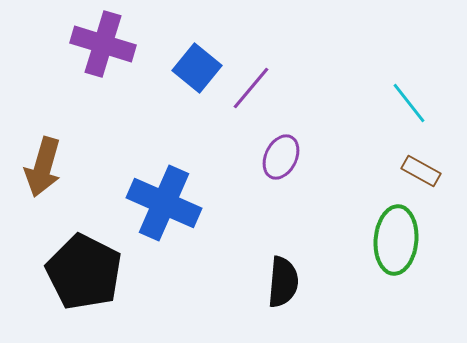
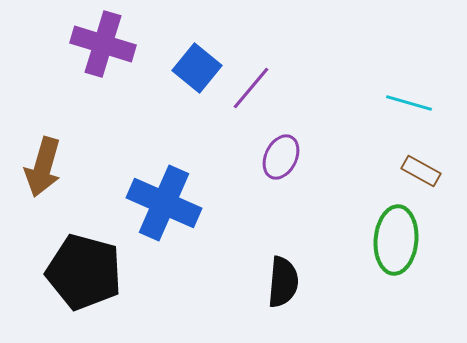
cyan line: rotated 36 degrees counterclockwise
black pentagon: rotated 12 degrees counterclockwise
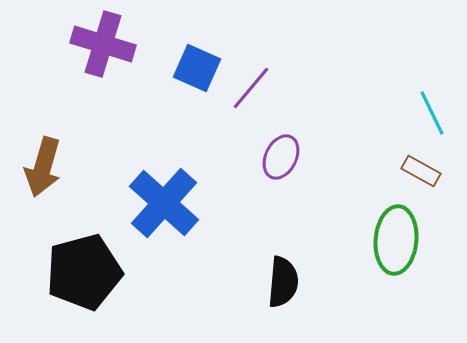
blue square: rotated 15 degrees counterclockwise
cyan line: moved 23 px right, 10 px down; rotated 48 degrees clockwise
blue cross: rotated 18 degrees clockwise
black pentagon: rotated 30 degrees counterclockwise
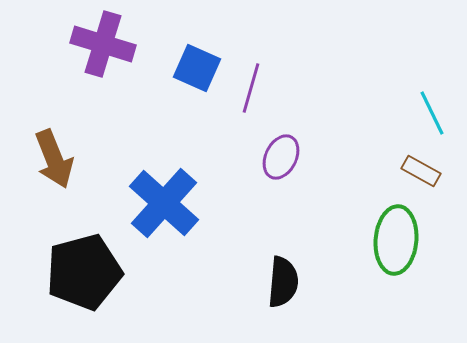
purple line: rotated 24 degrees counterclockwise
brown arrow: moved 11 px right, 8 px up; rotated 38 degrees counterclockwise
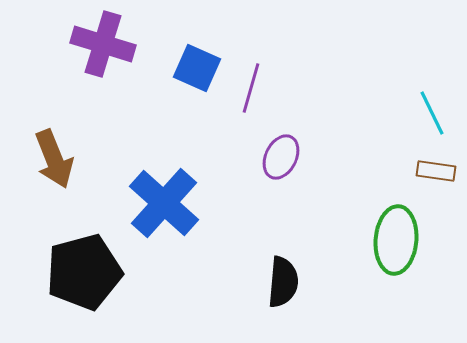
brown rectangle: moved 15 px right; rotated 21 degrees counterclockwise
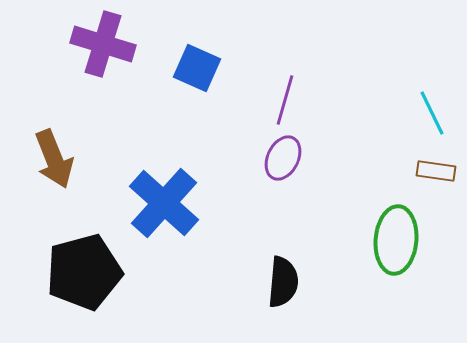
purple line: moved 34 px right, 12 px down
purple ellipse: moved 2 px right, 1 px down
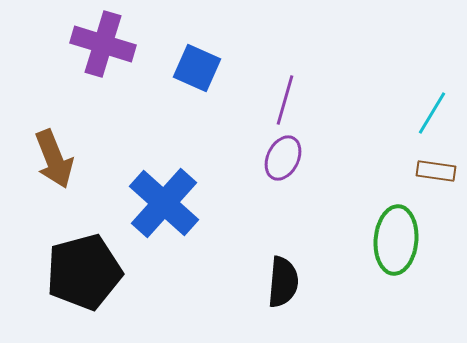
cyan line: rotated 57 degrees clockwise
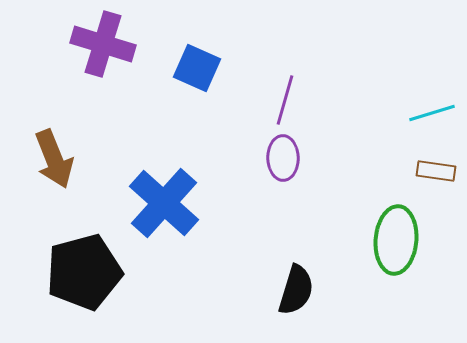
cyan line: rotated 42 degrees clockwise
purple ellipse: rotated 27 degrees counterclockwise
black semicircle: moved 13 px right, 8 px down; rotated 12 degrees clockwise
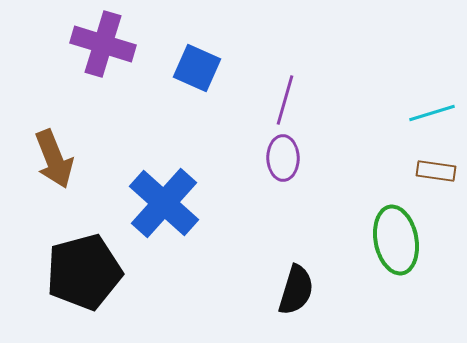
green ellipse: rotated 16 degrees counterclockwise
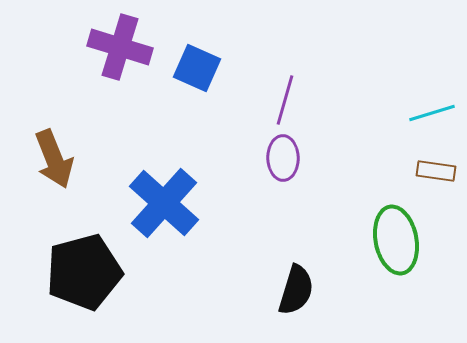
purple cross: moved 17 px right, 3 px down
